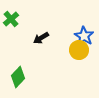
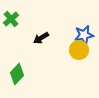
blue star: moved 1 px up; rotated 30 degrees clockwise
green diamond: moved 1 px left, 3 px up
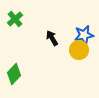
green cross: moved 4 px right
black arrow: moved 11 px right; rotated 91 degrees clockwise
green diamond: moved 3 px left
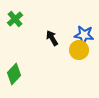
blue star: rotated 18 degrees clockwise
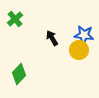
green diamond: moved 5 px right
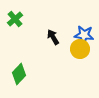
black arrow: moved 1 px right, 1 px up
yellow circle: moved 1 px right, 1 px up
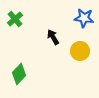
blue star: moved 17 px up
yellow circle: moved 2 px down
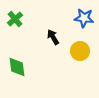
green diamond: moved 2 px left, 7 px up; rotated 50 degrees counterclockwise
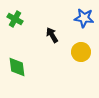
green cross: rotated 21 degrees counterclockwise
black arrow: moved 1 px left, 2 px up
yellow circle: moved 1 px right, 1 px down
